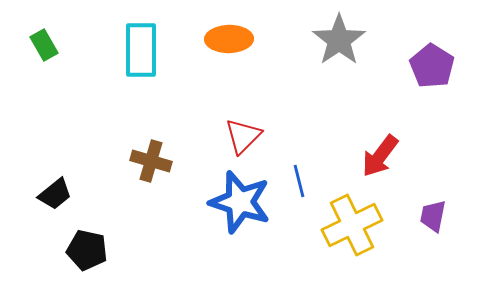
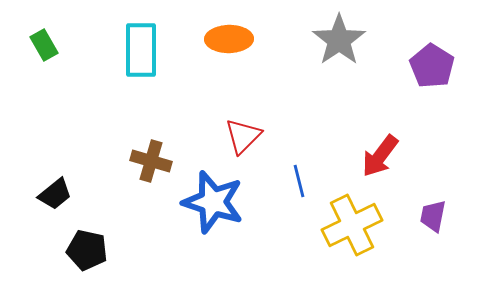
blue star: moved 27 px left
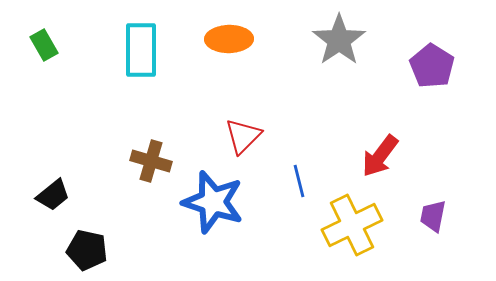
black trapezoid: moved 2 px left, 1 px down
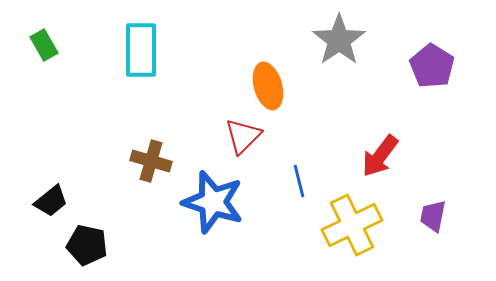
orange ellipse: moved 39 px right, 47 px down; rotated 75 degrees clockwise
black trapezoid: moved 2 px left, 6 px down
black pentagon: moved 5 px up
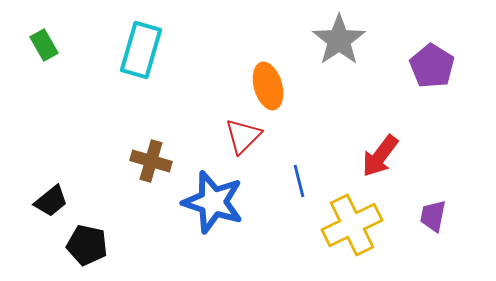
cyan rectangle: rotated 16 degrees clockwise
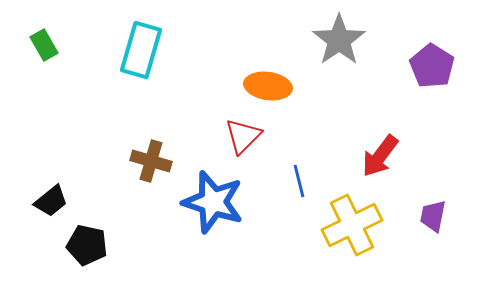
orange ellipse: rotated 66 degrees counterclockwise
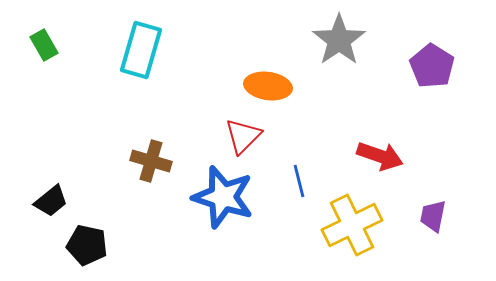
red arrow: rotated 108 degrees counterclockwise
blue star: moved 10 px right, 5 px up
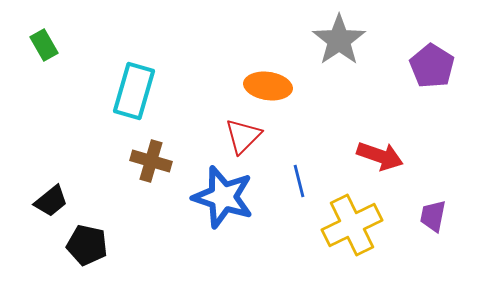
cyan rectangle: moved 7 px left, 41 px down
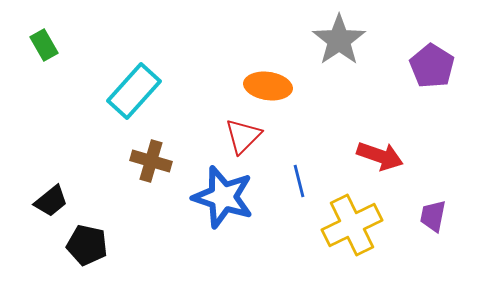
cyan rectangle: rotated 26 degrees clockwise
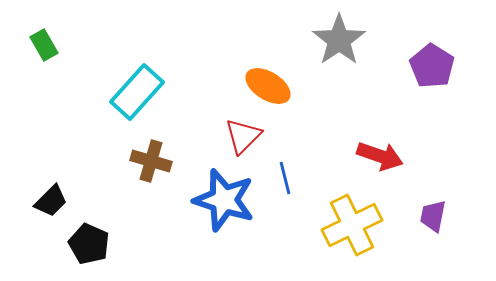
orange ellipse: rotated 24 degrees clockwise
cyan rectangle: moved 3 px right, 1 px down
blue line: moved 14 px left, 3 px up
blue star: moved 1 px right, 3 px down
black trapezoid: rotated 6 degrees counterclockwise
black pentagon: moved 2 px right, 1 px up; rotated 12 degrees clockwise
